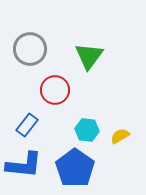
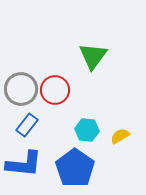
gray circle: moved 9 px left, 40 px down
green triangle: moved 4 px right
blue L-shape: moved 1 px up
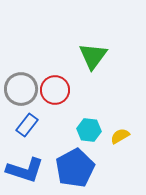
cyan hexagon: moved 2 px right
blue L-shape: moved 1 px right, 6 px down; rotated 12 degrees clockwise
blue pentagon: rotated 9 degrees clockwise
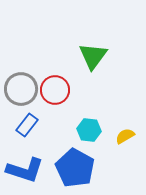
yellow semicircle: moved 5 px right
blue pentagon: rotated 15 degrees counterclockwise
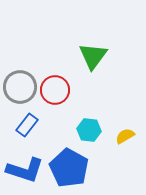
gray circle: moved 1 px left, 2 px up
blue pentagon: moved 6 px left
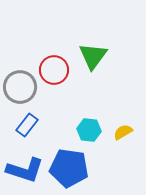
red circle: moved 1 px left, 20 px up
yellow semicircle: moved 2 px left, 4 px up
blue pentagon: rotated 21 degrees counterclockwise
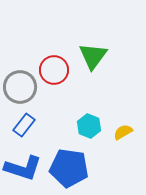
blue rectangle: moved 3 px left
cyan hexagon: moved 4 px up; rotated 15 degrees clockwise
blue L-shape: moved 2 px left, 2 px up
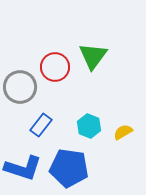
red circle: moved 1 px right, 3 px up
blue rectangle: moved 17 px right
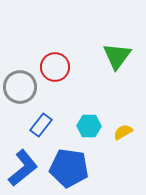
green triangle: moved 24 px right
cyan hexagon: rotated 20 degrees counterclockwise
blue L-shape: rotated 57 degrees counterclockwise
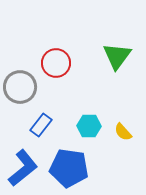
red circle: moved 1 px right, 4 px up
yellow semicircle: rotated 102 degrees counterclockwise
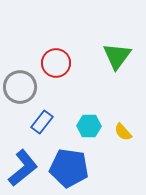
blue rectangle: moved 1 px right, 3 px up
